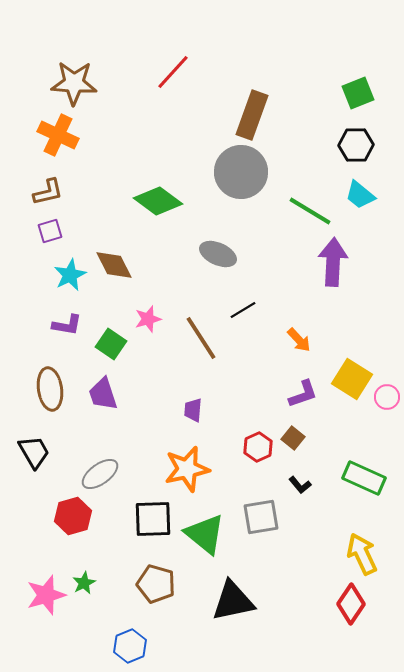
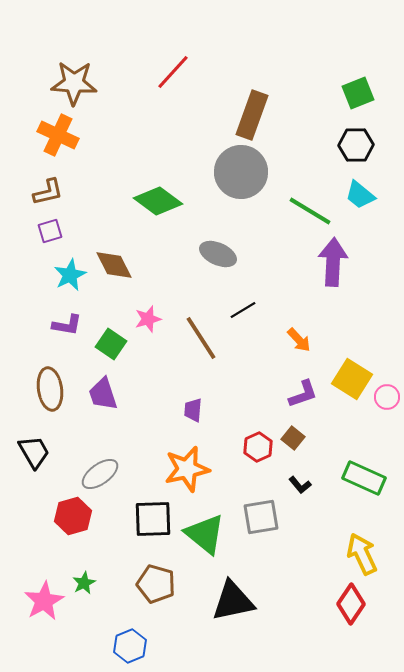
pink star at (46, 595): moved 2 px left, 6 px down; rotated 12 degrees counterclockwise
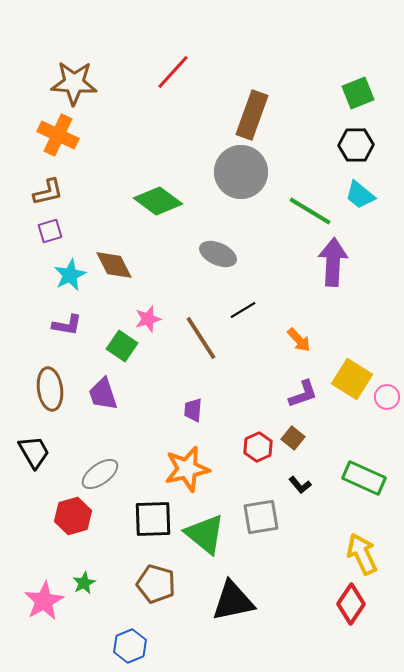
green square at (111, 344): moved 11 px right, 2 px down
